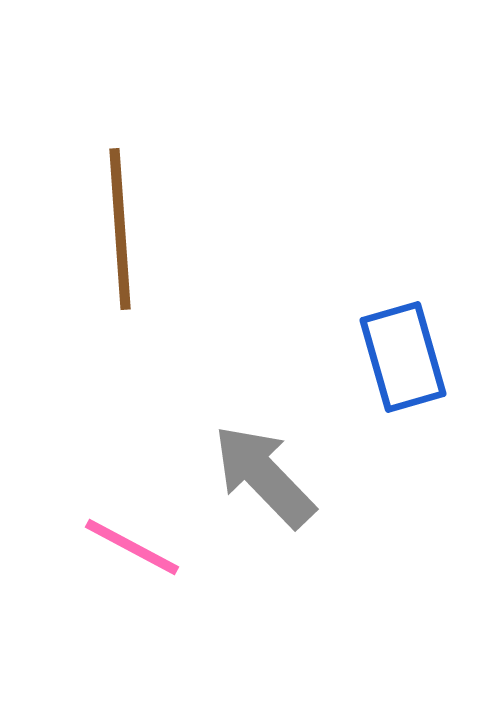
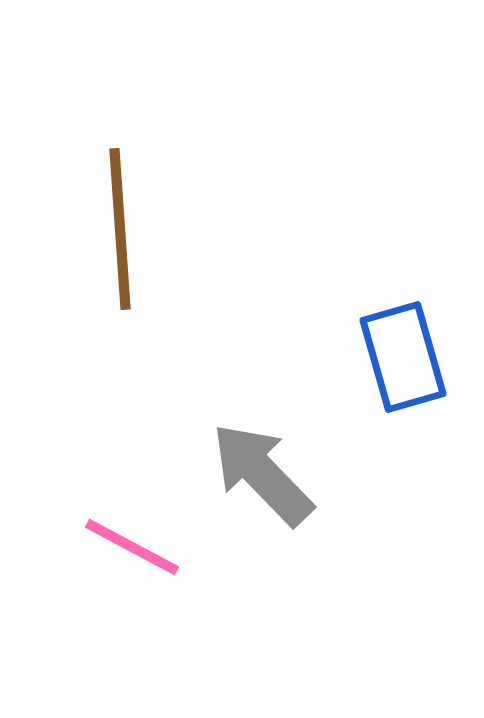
gray arrow: moved 2 px left, 2 px up
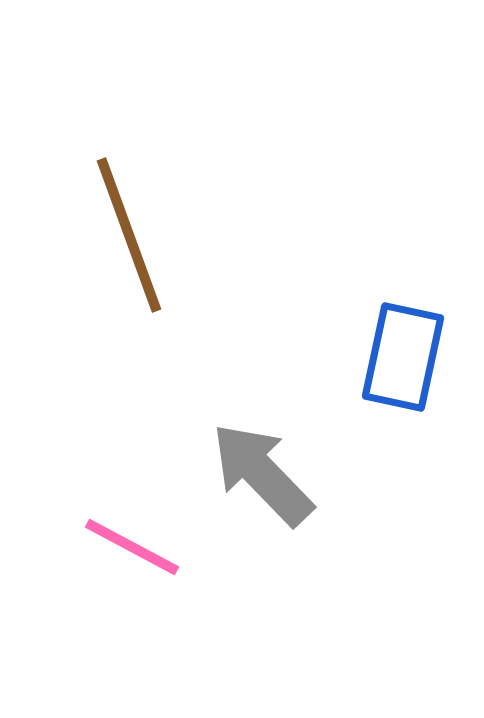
brown line: moved 9 px right, 6 px down; rotated 16 degrees counterclockwise
blue rectangle: rotated 28 degrees clockwise
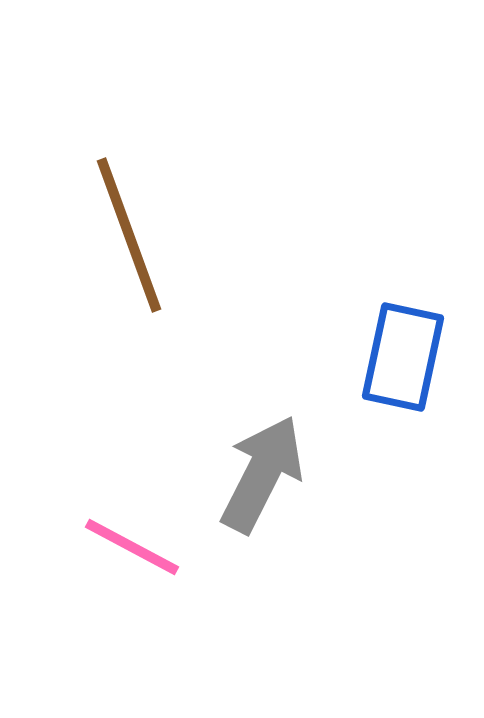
gray arrow: rotated 71 degrees clockwise
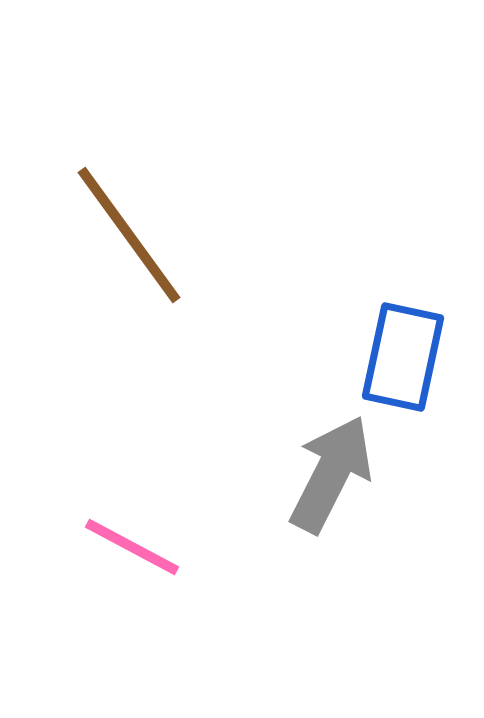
brown line: rotated 16 degrees counterclockwise
gray arrow: moved 69 px right
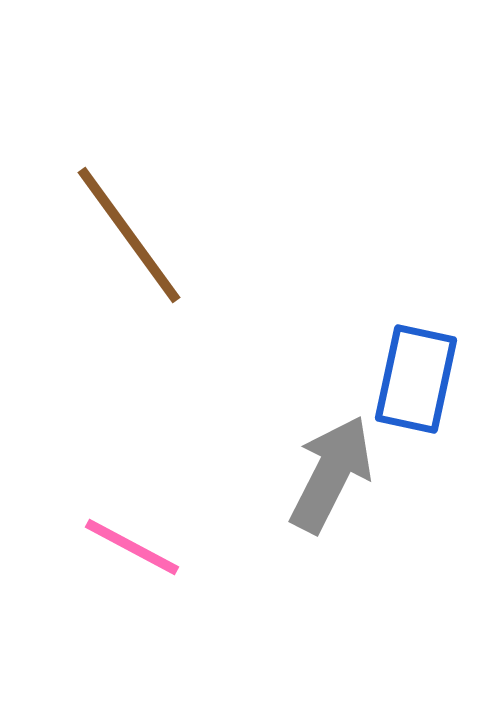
blue rectangle: moved 13 px right, 22 px down
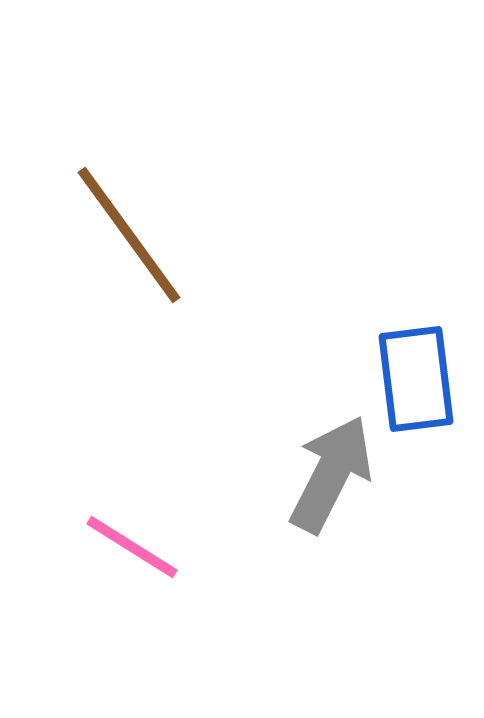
blue rectangle: rotated 19 degrees counterclockwise
pink line: rotated 4 degrees clockwise
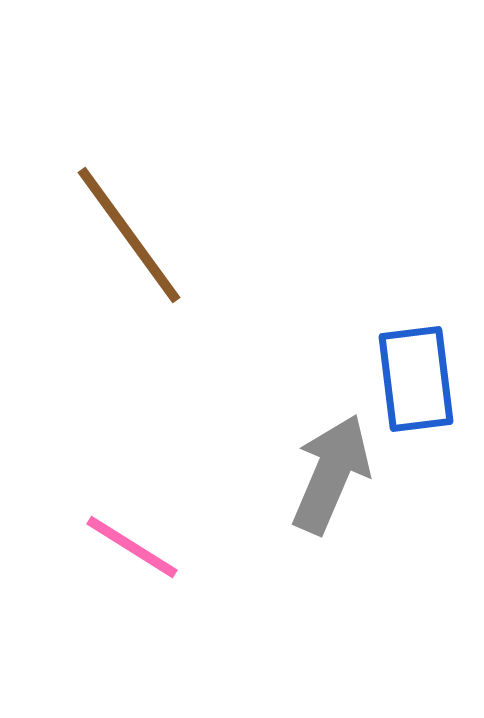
gray arrow: rotated 4 degrees counterclockwise
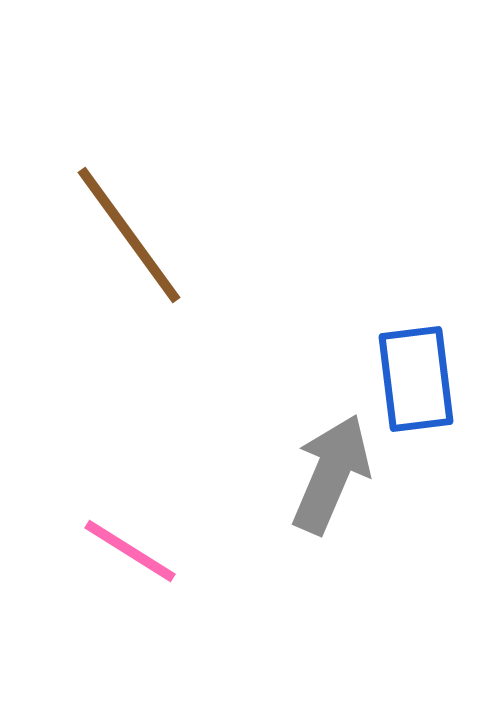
pink line: moved 2 px left, 4 px down
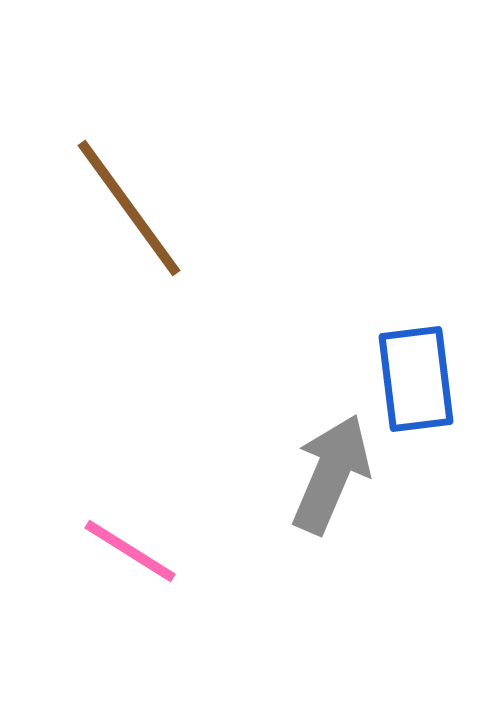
brown line: moved 27 px up
